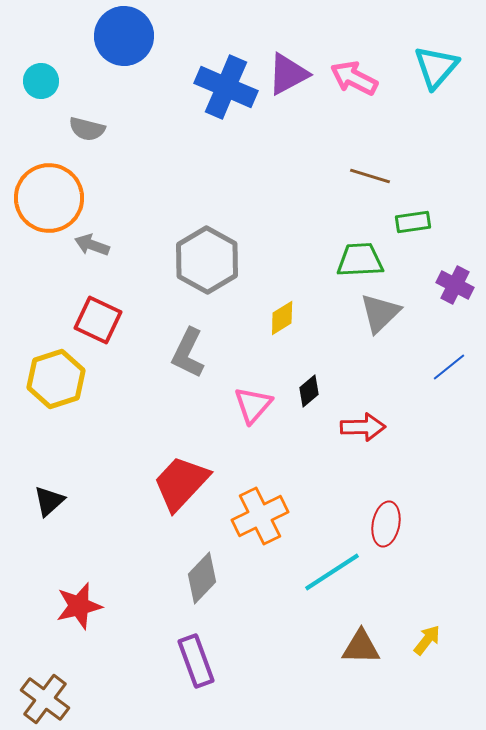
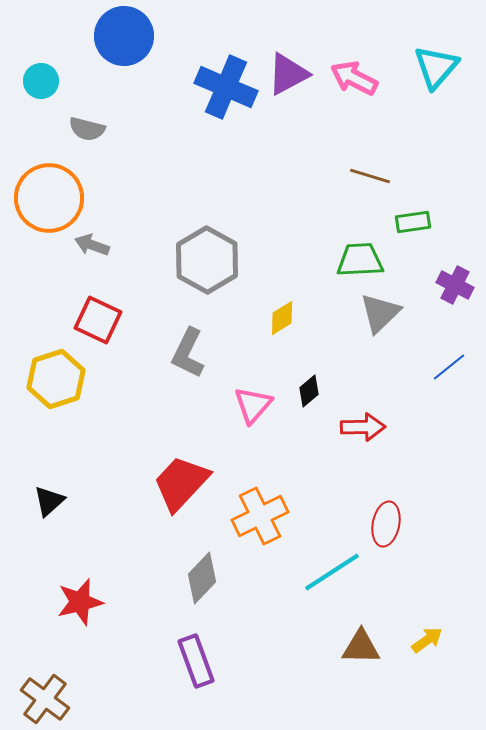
red star: moved 1 px right, 4 px up
yellow arrow: rotated 16 degrees clockwise
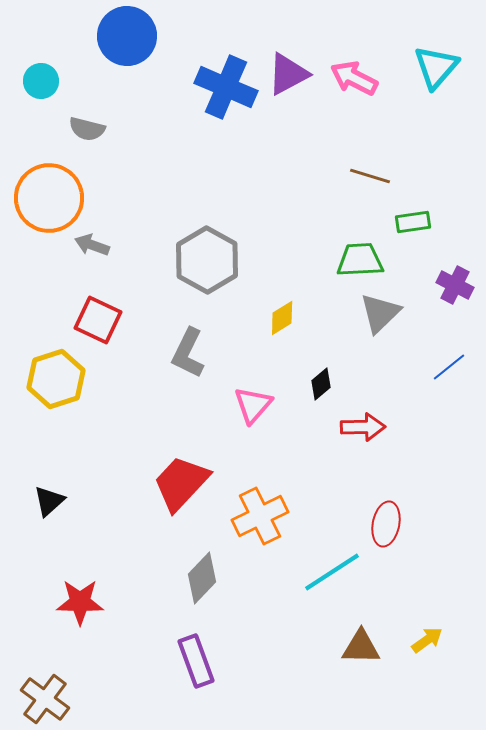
blue circle: moved 3 px right
black diamond: moved 12 px right, 7 px up
red star: rotated 15 degrees clockwise
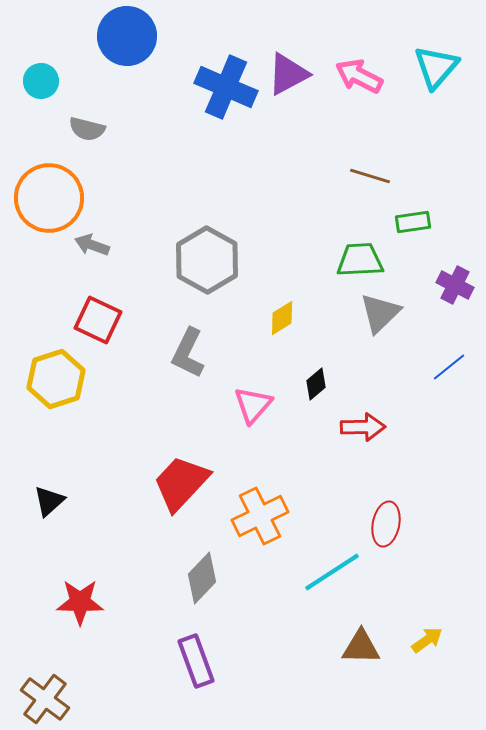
pink arrow: moved 5 px right, 2 px up
black diamond: moved 5 px left
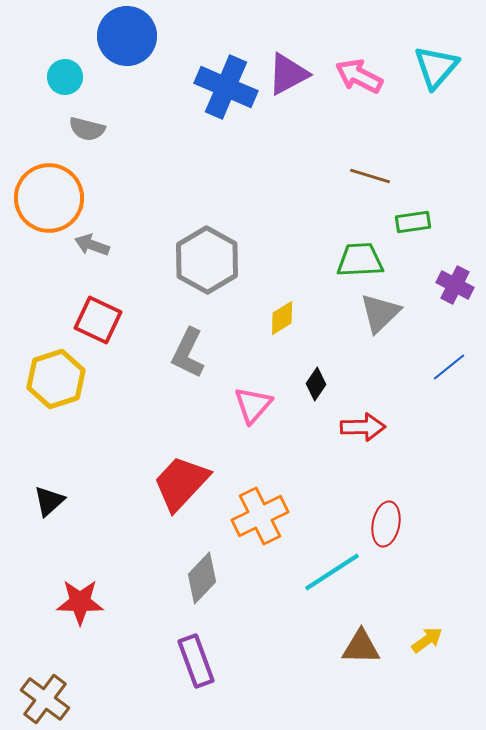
cyan circle: moved 24 px right, 4 px up
black diamond: rotated 16 degrees counterclockwise
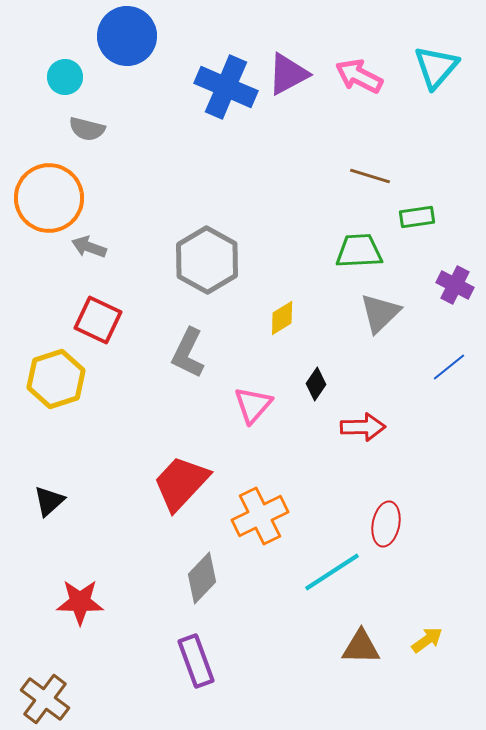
green rectangle: moved 4 px right, 5 px up
gray arrow: moved 3 px left, 2 px down
green trapezoid: moved 1 px left, 9 px up
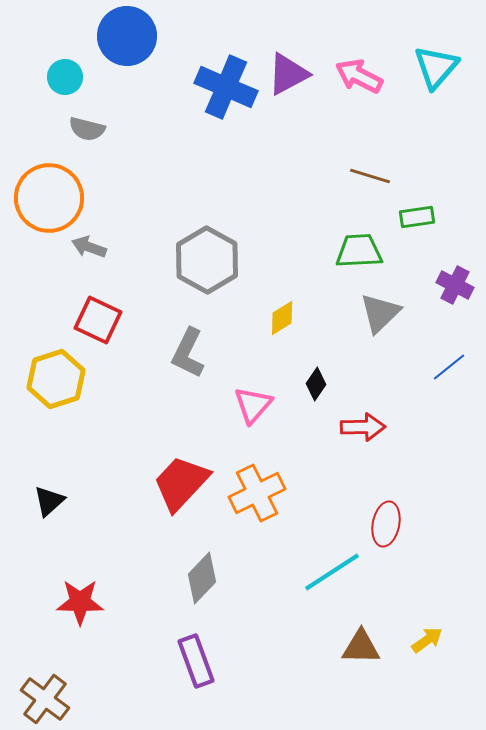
orange cross: moved 3 px left, 23 px up
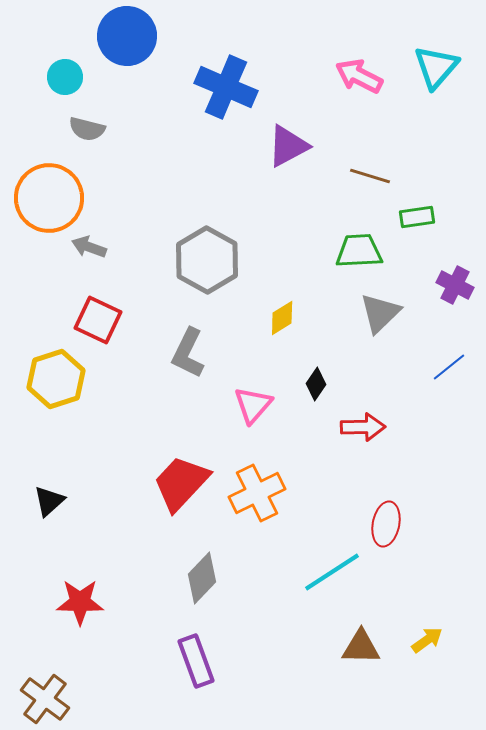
purple triangle: moved 72 px down
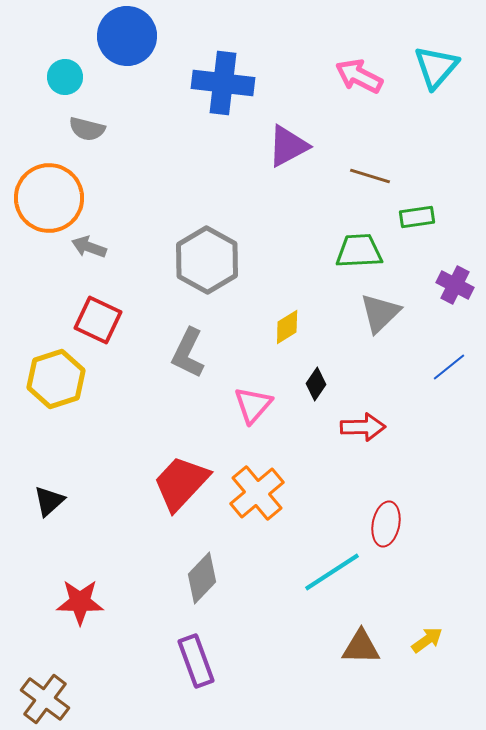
blue cross: moved 3 px left, 4 px up; rotated 16 degrees counterclockwise
yellow diamond: moved 5 px right, 9 px down
orange cross: rotated 14 degrees counterclockwise
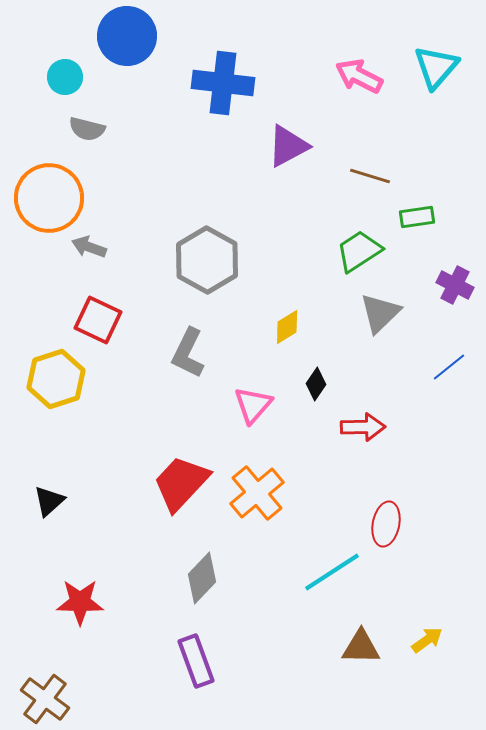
green trapezoid: rotated 30 degrees counterclockwise
